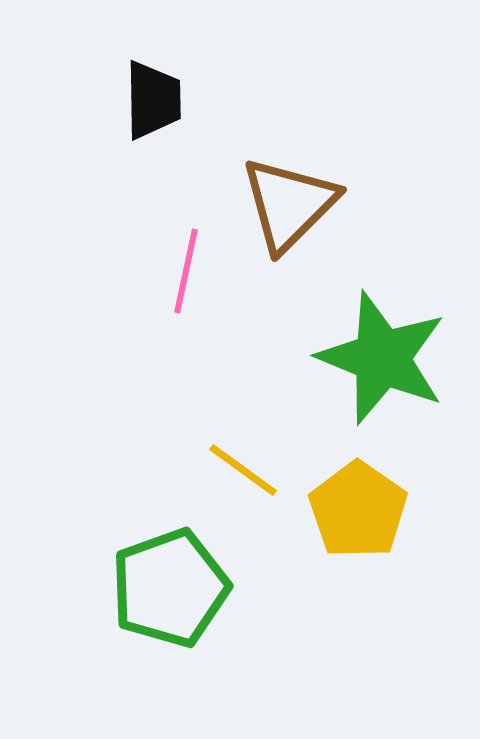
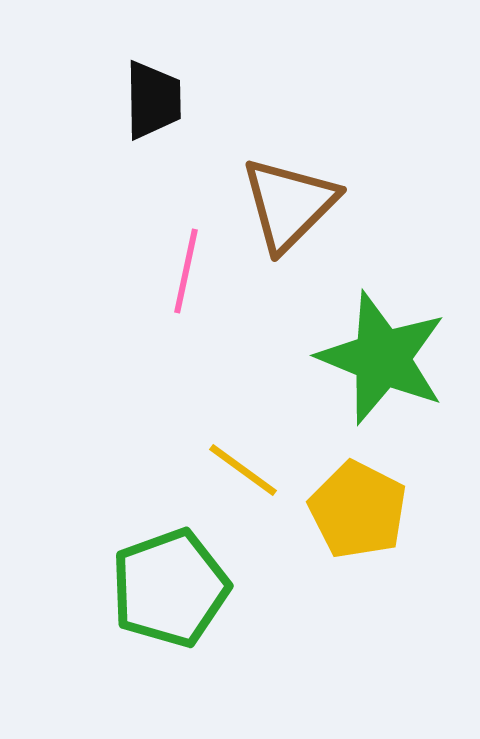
yellow pentagon: rotated 8 degrees counterclockwise
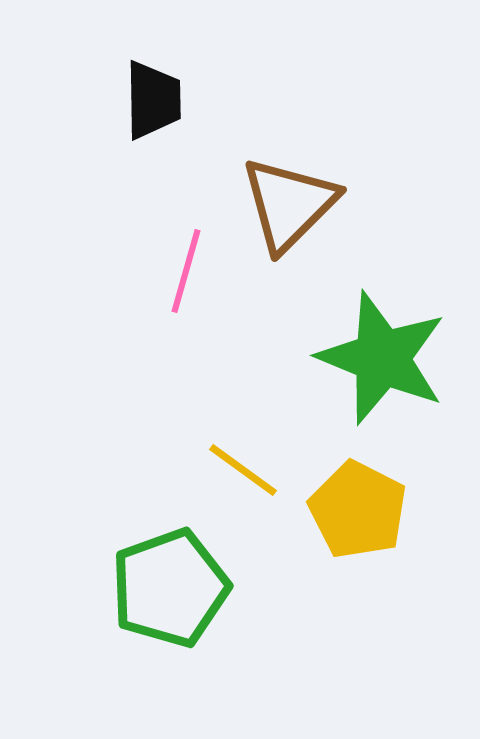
pink line: rotated 4 degrees clockwise
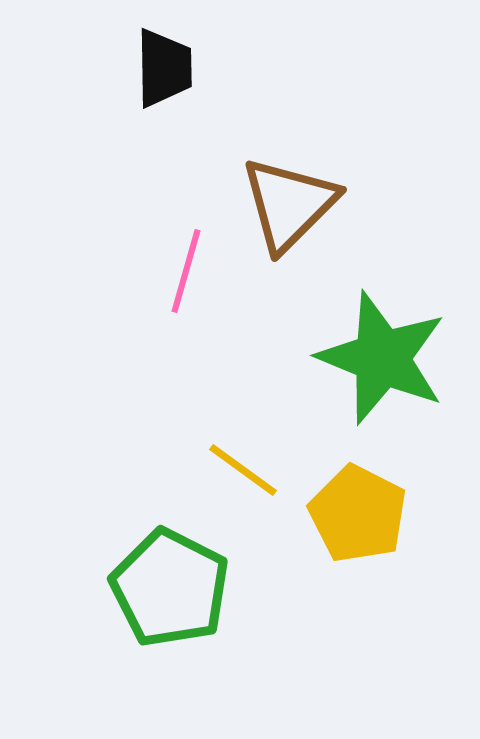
black trapezoid: moved 11 px right, 32 px up
yellow pentagon: moved 4 px down
green pentagon: rotated 25 degrees counterclockwise
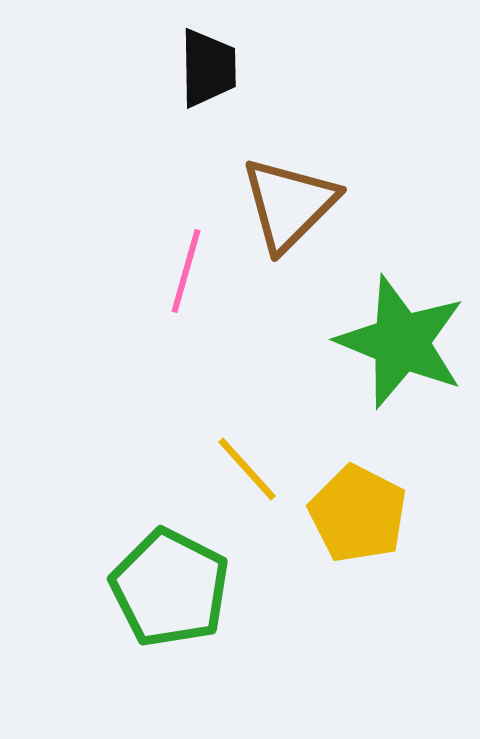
black trapezoid: moved 44 px right
green star: moved 19 px right, 16 px up
yellow line: moved 4 px right, 1 px up; rotated 12 degrees clockwise
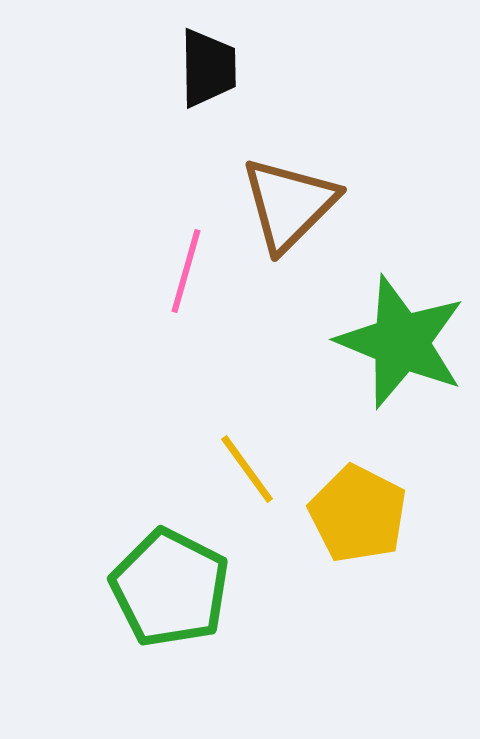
yellow line: rotated 6 degrees clockwise
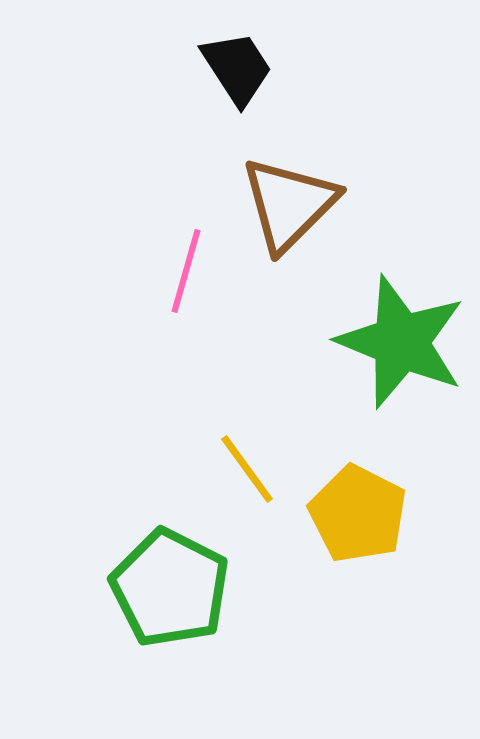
black trapezoid: moved 29 px right; rotated 32 degrees counterclockwise
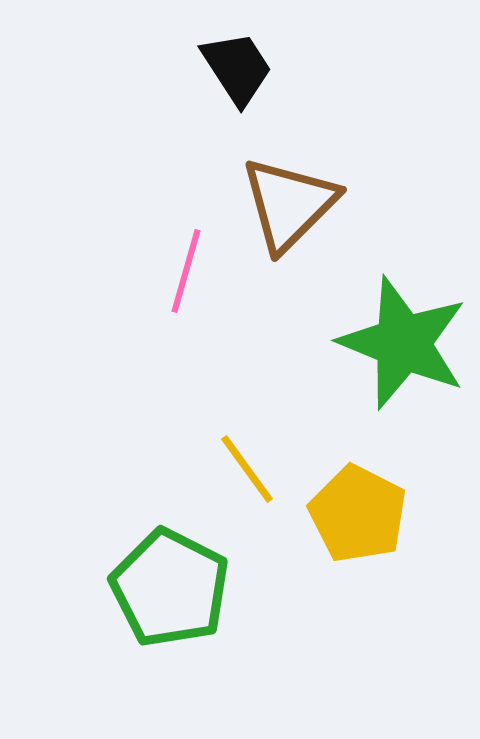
green star: moved 2 px right, 1 px down
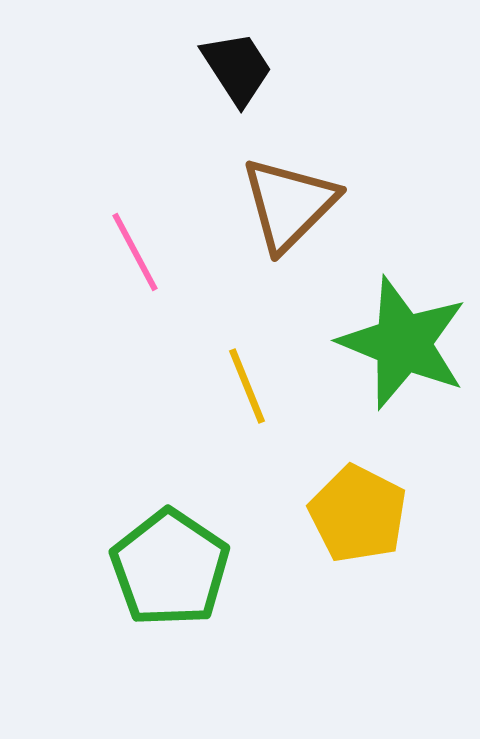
pink line: moved 51 px left, 19 px up; rotated 44 degrees counterclockwise
yellow line: moved 83 px up; rotated 14 degrees clockwise
green pentagon: moved 20 px up; rotated 7 degrees clockwise
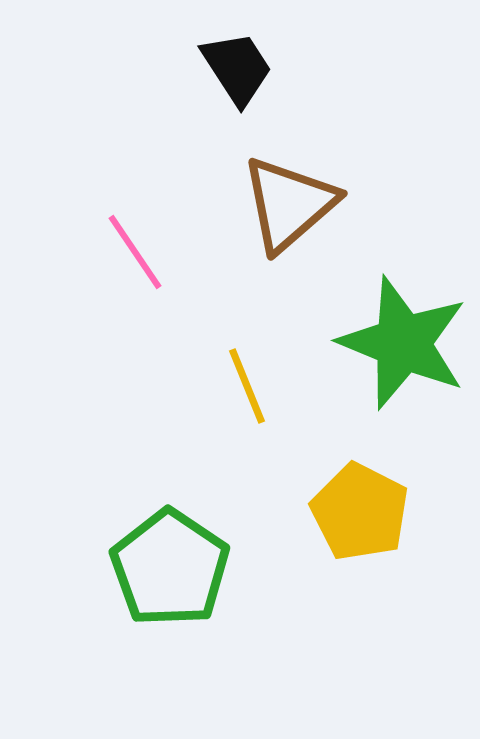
brown triangle: rotated 4 degrees clockwise
pink line: rotated 6 degrees counterclockwise
yellow pentagon: moved 2 px right, 2 px up
